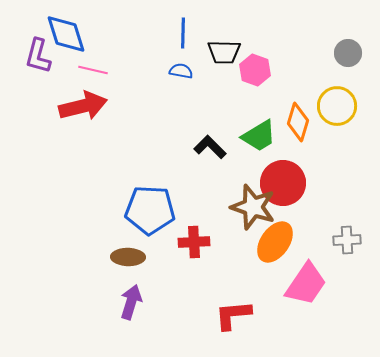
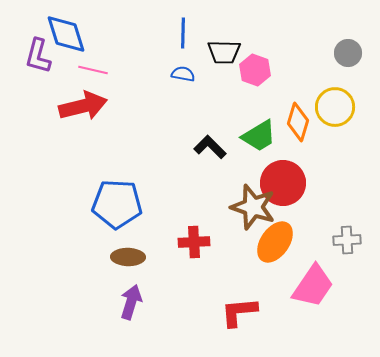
blue semicircle: moved 2 px right, 3 px down
yellow circle: moved 2 px left, 1 px down
blue pentagon: moved 33 px left, 6 px up
pink trapezoid: moved 7 px right, 2 px down
red L-shape: moved 6 px right, 3 px up
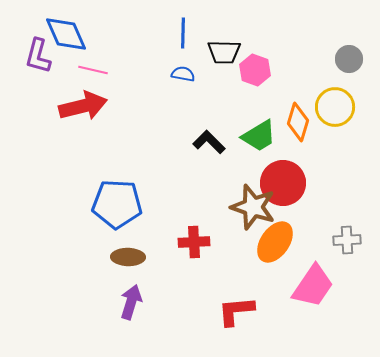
blue diamond: rotated 6 degrees counterclockwise
gray circle: moved 1 px right, 6 px down
black L-shape: moved 1 px left, 5 px up
red L-shape: moved 3 px left, 1 px up
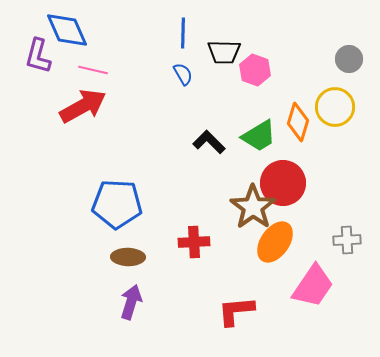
blue diamond: moved 1 px right, 4 px up
blue semicircle: rotated 50 degrees clockwise
red arrow: rotated 15 degrees counterclockwise
brown star: rotated 18 degrees clockwise
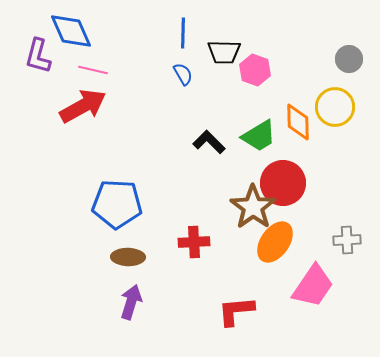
blue diamond: moved 4 px right, 1 px down
orange diamond: rotated 18 degrees counterclockwise
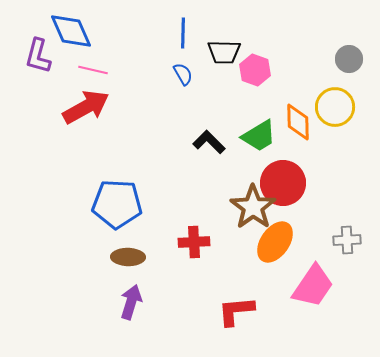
red arrow: moved 3 px right, 1 px down
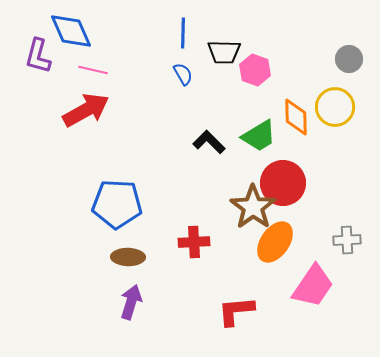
red arrow: moved 3 px down
orange diamond: moved 2 px left, 5 px up
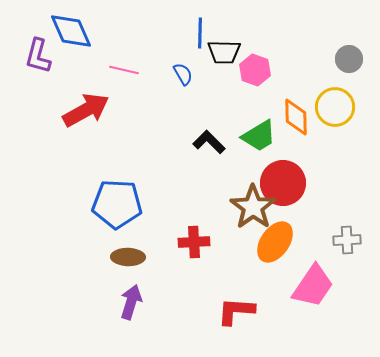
blue line: moved 17 px right
pink line: moved 31 px right
red L-shape: rotated 9 degrees clockwise
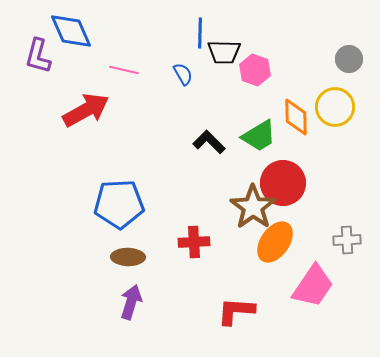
blue pentagon: moved 2 px right; rotated 6 degrees counterclockwise
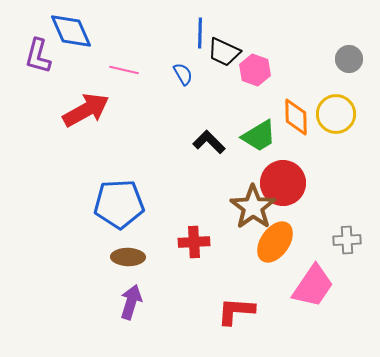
black trapezoid: rotated 24 degrees clockwise
yellow circle: moved 1 px right, 7 px down
